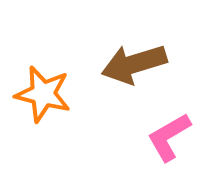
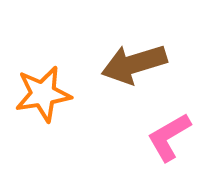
orange star: rotated 24 degrees counterclockwise
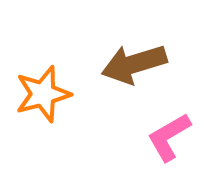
orange star: rotated 6 degrees counterclockwise
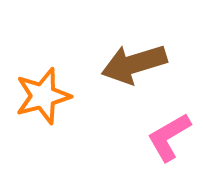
orange star: moved 2 px down
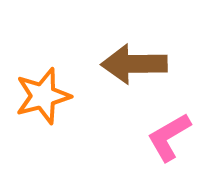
brown arrow: rotated 16 degrees clockwise
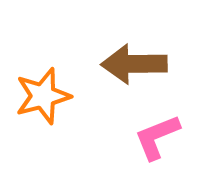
pink L-shape: moved 12 px left; rotated 8 degrees clockwise
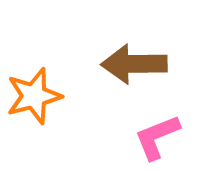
orange star: moved 9 px left
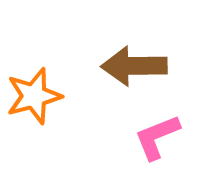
brown arrow: moved 2 px down
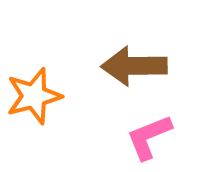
pink L-shape: moved 8 px left
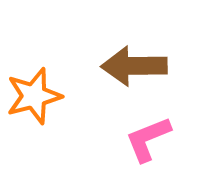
pink L-shape: moved 1 px left, 2 px down
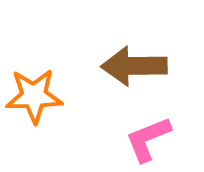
orange star: rotated 14 degrees clockwise
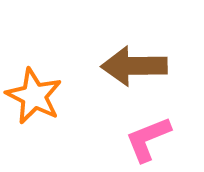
orange star: rotated 28 degrees clockwise
